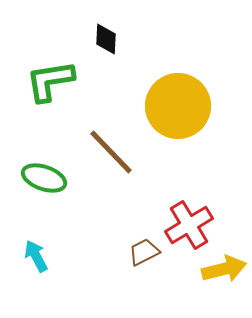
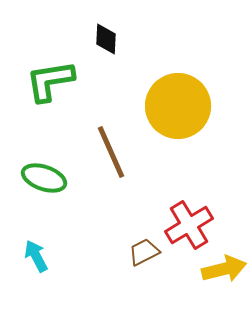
brown line: rotated 20 degrees clockwise
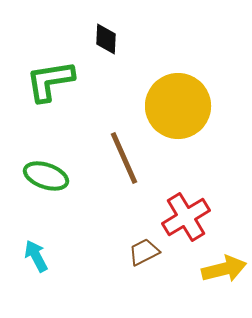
brown line: moved 13 px right, 6 px down
green ellipse: moved 2 px right, 2 px up
red cross: moved 3 px left, 8 px up
